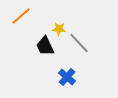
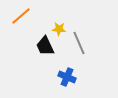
gray line: rotated 20 degrees clockwise
blue cross: rotated 18 degrees counterclockwise
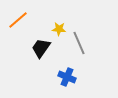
orange line: moved 3 px left, 4 px down
black trapezoid: moved 4 px left, 2 px down; rotated 60 degrees clockwise
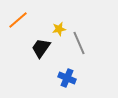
yellow star: rotated 16 degrees counterclockwise
blue cross: moved 1 px down
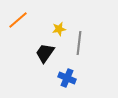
gray line: rotated 30 degrees clockwise
black trapezoid: moved 4 px right, 5 px down
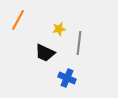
orange line: rotated 20 degrees counterclockwise
black trapezoid: rotated 100 degrees counterclockwise
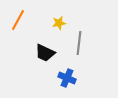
yellow star: moved 6 px up
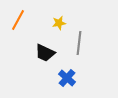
blue cross: rotated 18 degrees clockwise
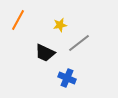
yellow star: moved 1 px right, 2 px down
gray line: rotated 45 degrees clockwise
blue cross: rotated 18 degrees counterclockwise
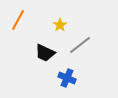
yellow star: rotated 24 degrees counterclockwise
gray line: moved 1 px right, 2 px down
